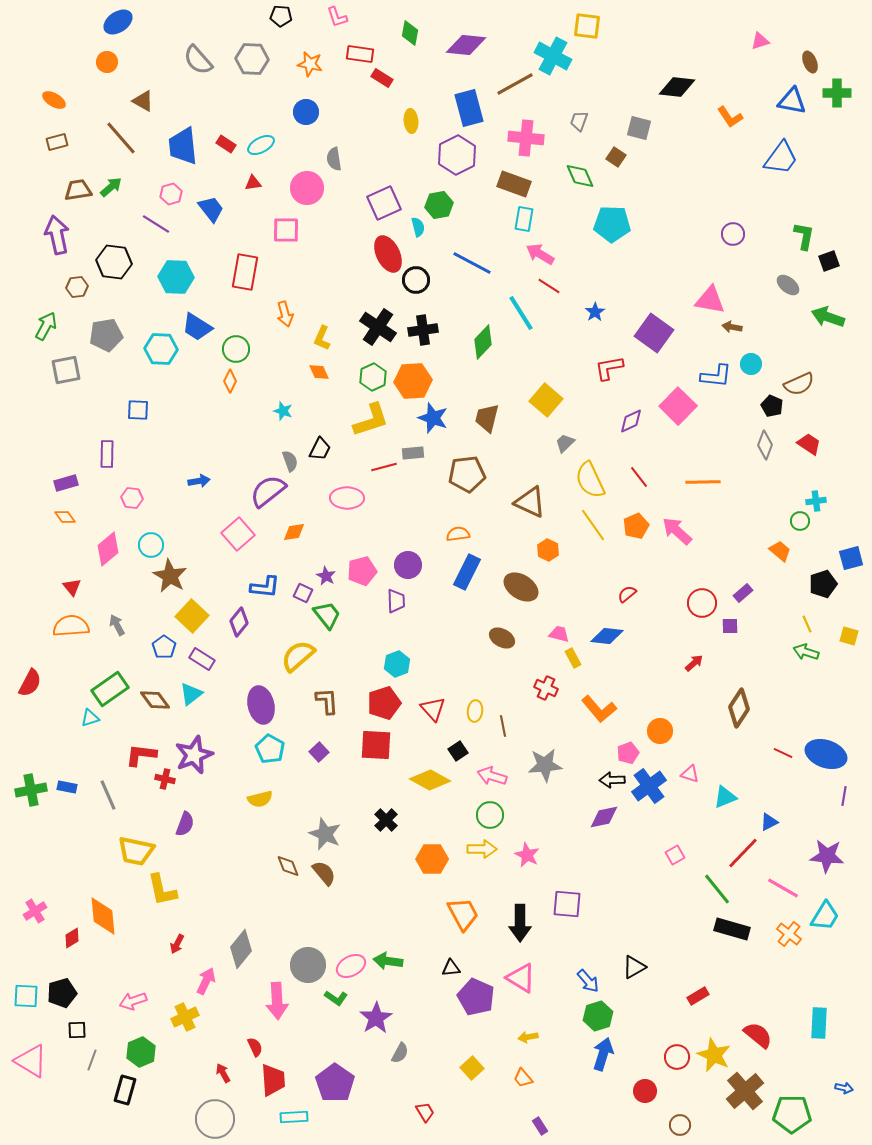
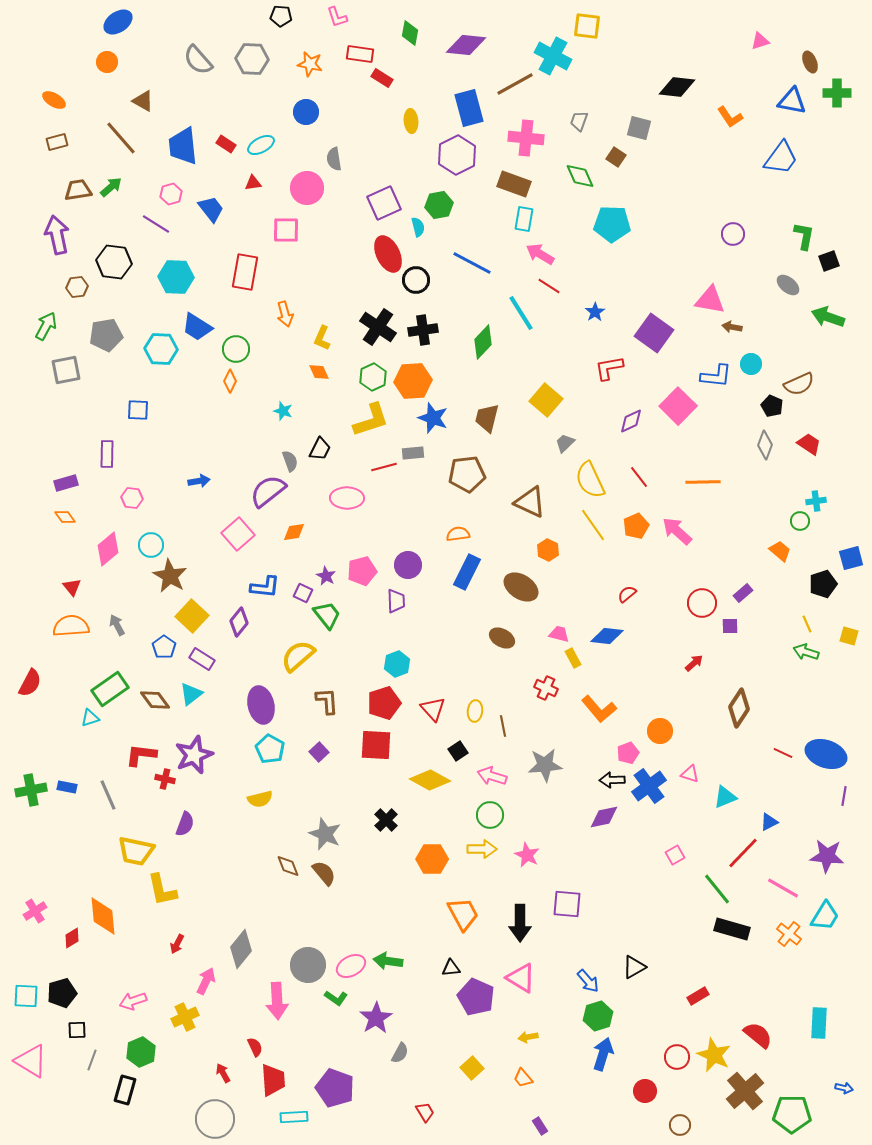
purple pentagon at (335, 1083): moved 5 px down; rotated 15 degrees counterclockwise
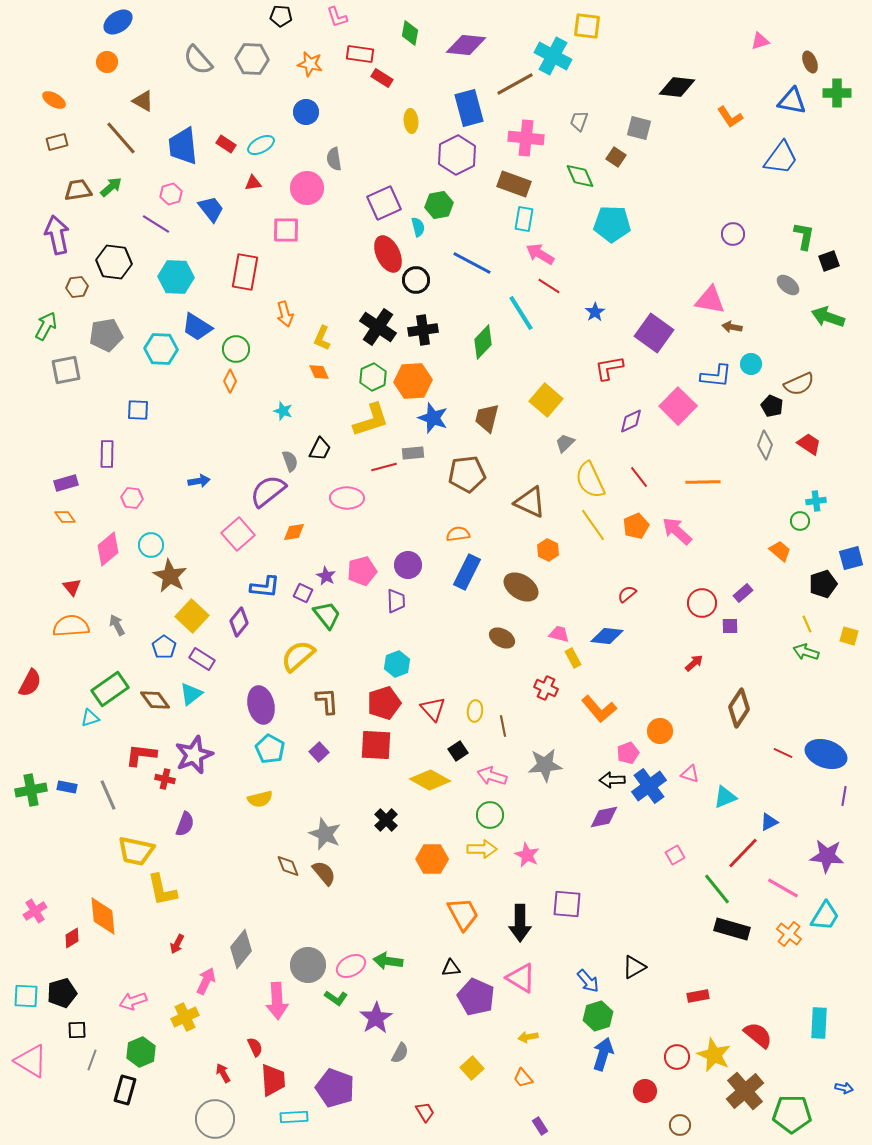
red rectangle at (698, 996): rotated 20 degrees clockwise
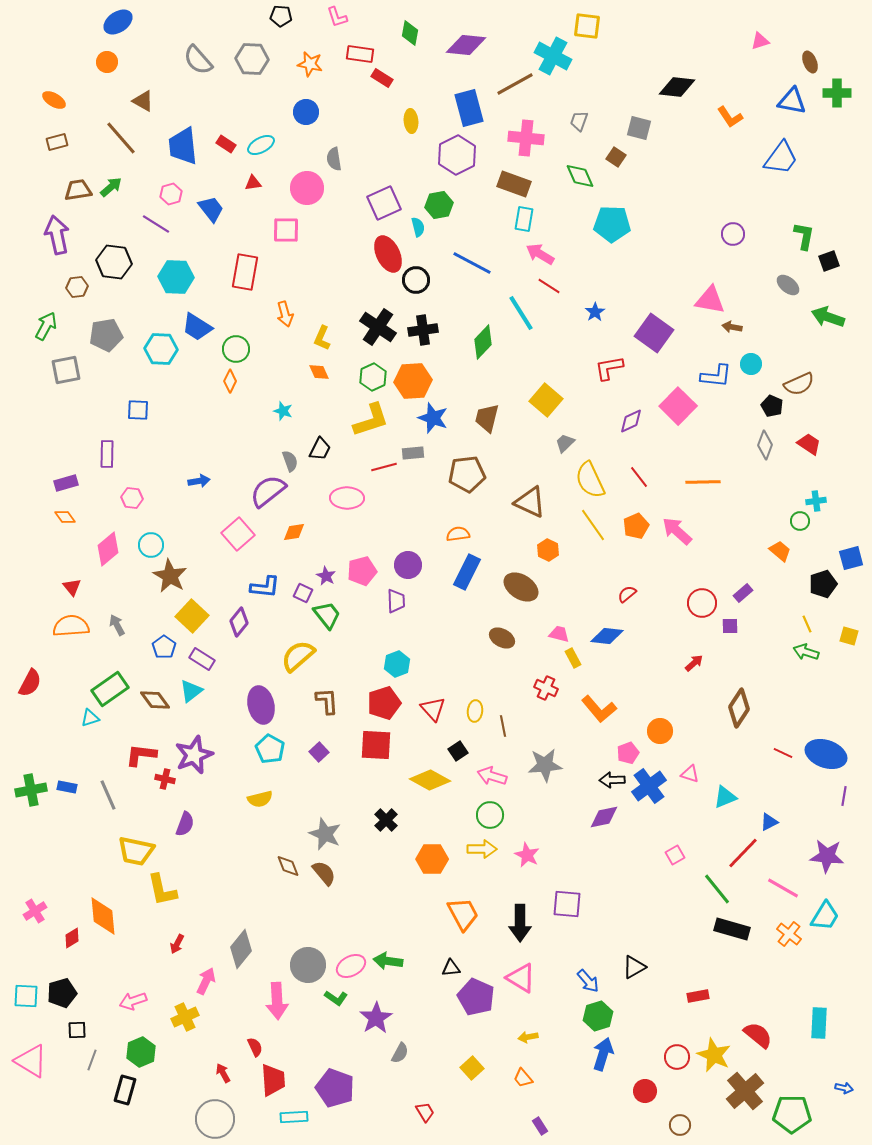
cyan triangle at (191, 694): moved 3 px up
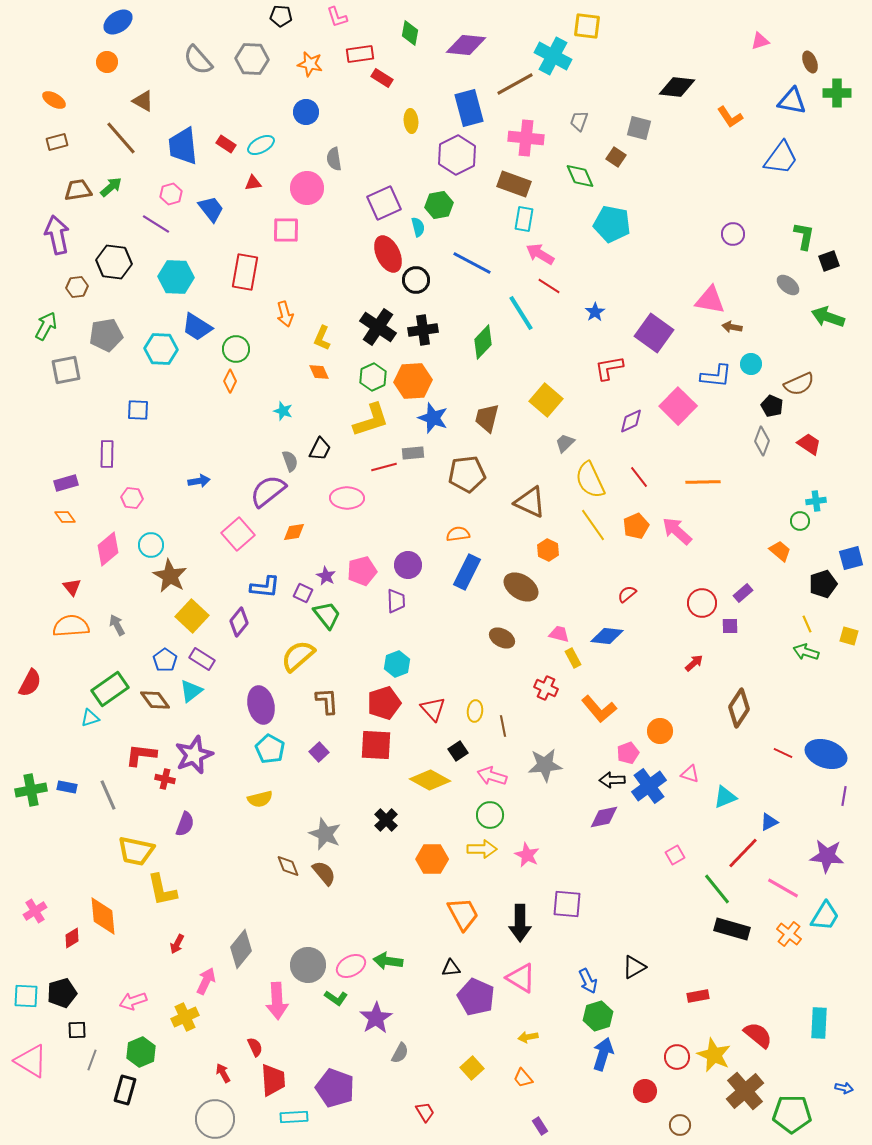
red rectangle at (360, 54): rotated 16 degrees counterclockwise
cyan pentagon at (612, 224): rotated 9 degrees clockwise
gray diamond at (765, 445): moved 3 px left, 4 px up
blue pentagon at (164, 647): moved 1 px right, 13 px down
blue arrow at (588, 981): rotated 15 degrees clockwise
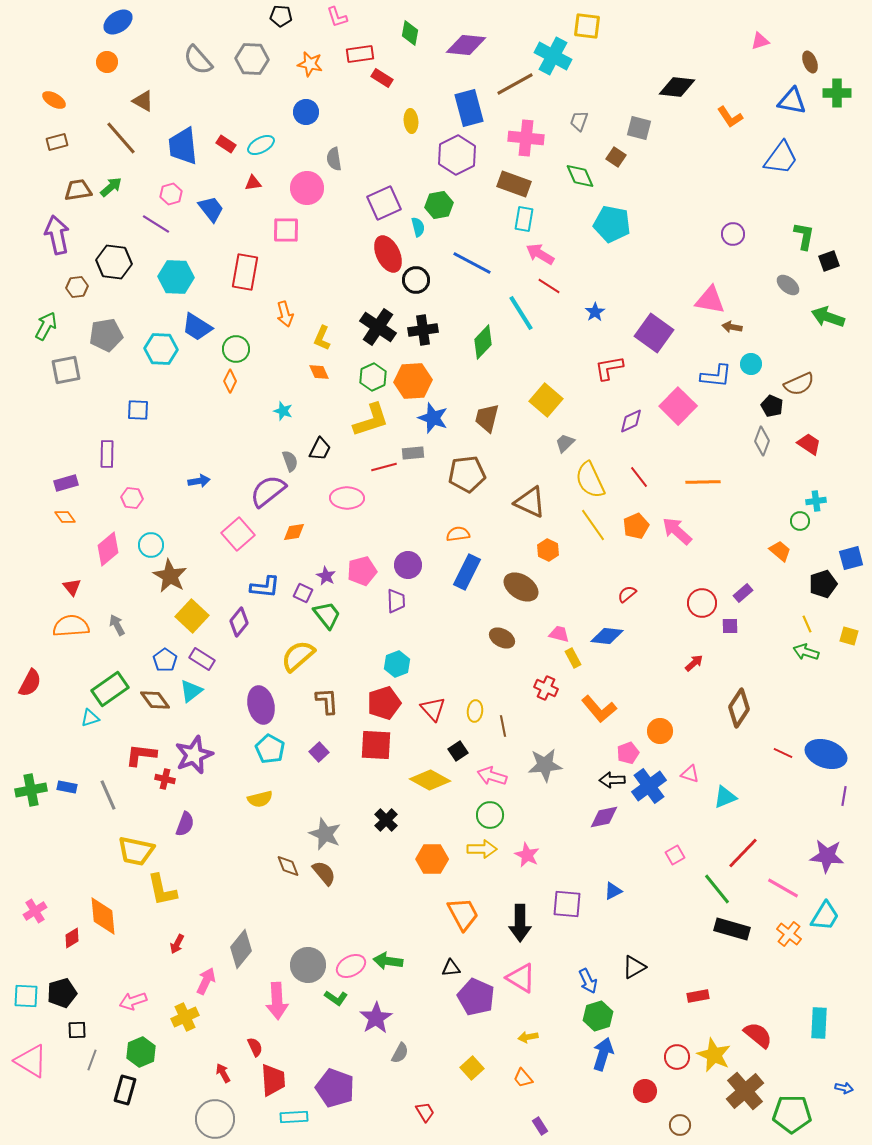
blue triangle at (769, 822): moved 156 px left, 69 px down
